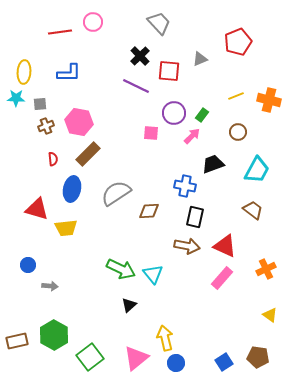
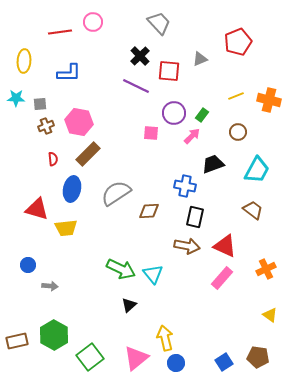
yellow ellipse at (24, 72): moved 11 px up
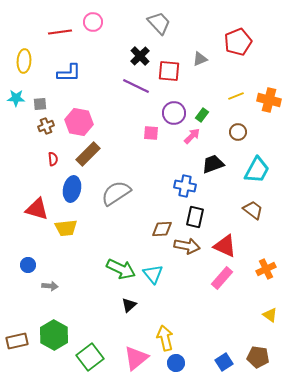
brown diamond at (149, 211): moved 13 px right, 18 px down
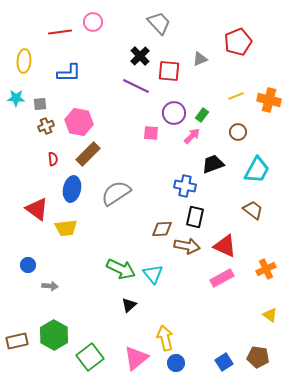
red triangle at (37, 209): rotated 20 degrees clockwise
pink rectangle at (222, 278): rotated 20 degrees clockwise
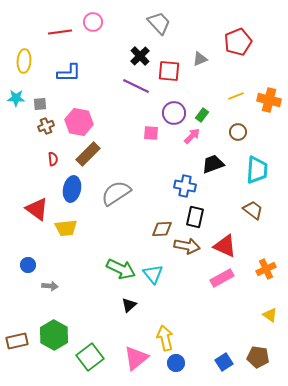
cyan trapezoid at (257, 170): rotated 24 degrees counterclockwise
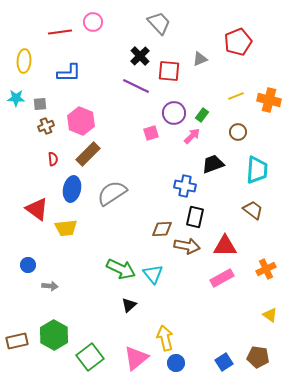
pink hexagon at (79, 122): moved 2 px right, 1 px up; rotated 12 degrees clockwise
pink square at (151, 133): rotated 21 degrees counterclockwise
gray semicircle at (116, 193): moved 4 px left
red triangle at (225, 246): rotated 25 degrees counterclockwise
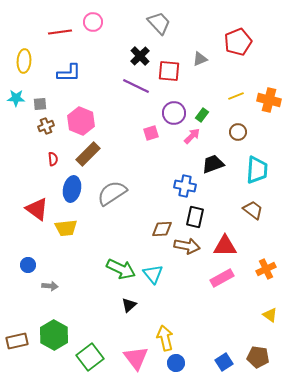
pink triangle at (136, 358): rotated 28 degrees counterclockwise
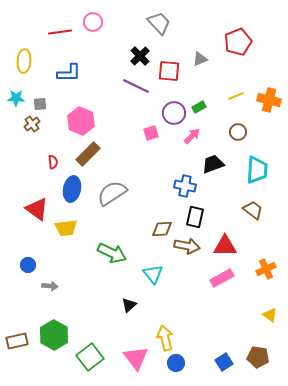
green rectangle at (202, 115): moved 3 px left, 8 px up; rotated 24 degrees clockwise
brown cross at (46, 126): moved 14 px left, 2 px up; rotated 14 degrees counterclockwise
red semicircle at (53, 159): moved 3 px down
green arrow at (121, 269): moved 9 px left, 16 px up
